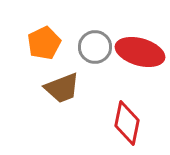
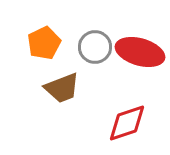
red diamond: rotated 60 degrees clockwise
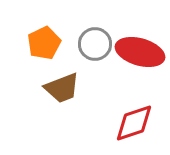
gray circle: moved 3 px up
red diamond: moved 7 px right
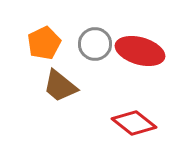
red ellipse: moved 1 px up
brown trapezoid: moved 2 px left, 2 px up; rotated 60 degrees clockwise
red diamond: rotated 57 degrees clockwise
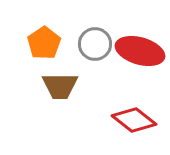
orange pentagon: rotated 8 degrees counterclockwise
brown trapezoid: rotated 39 degrees counterclockwise
red diamond: moved 3 px up
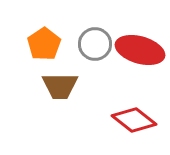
orange pentagon: moved 1 px down
red ellipse: moved 1 px up
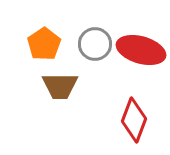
red ellipse: moved 1 px right
red diamond: rotated 72 degrees clockwise
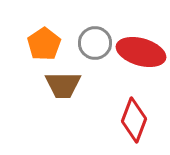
gray circle: moved 1 px up
red ellipse: moved 2 px down
brown trapezoid: moved 3 px right, 1 px up
